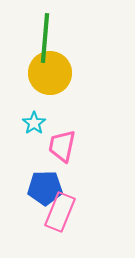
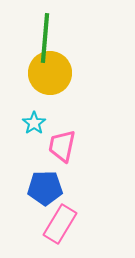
pink rectangle: moved 12 px down; rotated 9 degrees clockwise
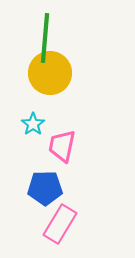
cyan star: moved 1 px left, 1 px down
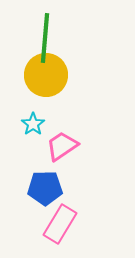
yellow circle: moved 4 px left, 2 px down
pink trapezoid: rotated 44 degrees clockwise
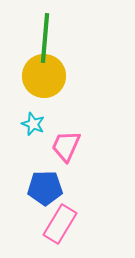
yellow circle: moved 2 px left, 1 px down
cyan star: rotated 15 degrees counterclockwise
pink trapezoid: moved 4 px right; rotated 32 degrees counterclockwise
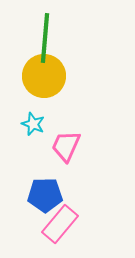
blue pentagon: moved 7 px down
pink rectangle: rotated 9 degrees clockwise
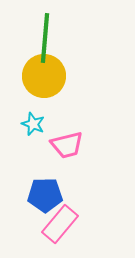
pink trapezoid: moved 1 px right, 1 px up; rotated 128 degrees counterclockwise
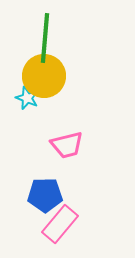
cyan star: moved 6 px left, 26 px up
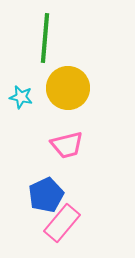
yellow circle: moved 24 px right, 12 px down
cyan star: moved 6 px left, 1 px up; rotated 10 degrees counterclockwise
blue pentagon: moved 1 px right; rotated 24 degrees counterclockwise
pink rectangle: moved 2 px right, 1 px up
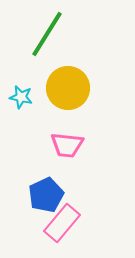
green line: moved 2 px right, 4 px up; rotated 27 degrees clockwise
pink trapezoid: rotated 20 degrees clockwise
